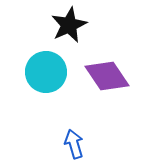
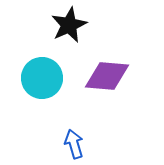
cyan circle: moved 4 px left, 6 px down
purple diamond: rotated 51 degrees counterclockwise
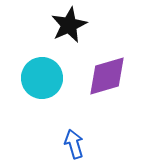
purple diamond: rotated 21 degrees counterclockwise
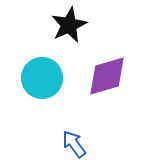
blue arrow: rotated 20 degrees counterclockwise
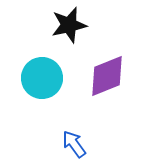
black star: rotated 12 degrees clockwise
purple diamond: rotated 6 degrees counterclockwise
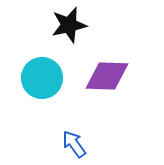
purple diamond: rotated 24 degrees clockwise
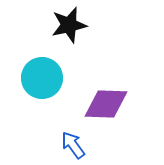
purple diamond: moved 1 px left, 28 px down
blue arrow: moved 1 px left, 1 px down
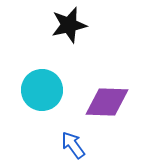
cyan circle: moved 12 px down
purple diamond: moved 1 px right, 2 px up
